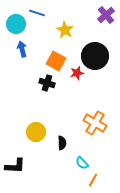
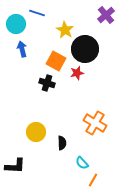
black circle: moved 10 px left, 7 px up
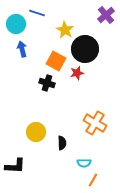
cyan semicircle: moved 2 px right; rotated 48 degrees counterclockwise
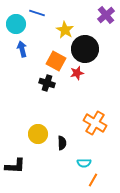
yellow circle: moved 2 px right, 2 px down
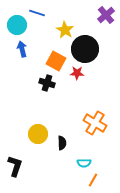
cyan circle: moved 1 px right, 1 px down
red star: rotated 16 degrees clockwise
black L-shape: rotated 75 degrees counterclockwise
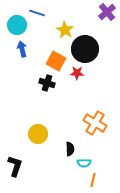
purple cross: moved 1 px right, 3 px up
black semicircle: moved 8 px right, 6 px down
orange line: rotated 16 degrees counterclockwise
